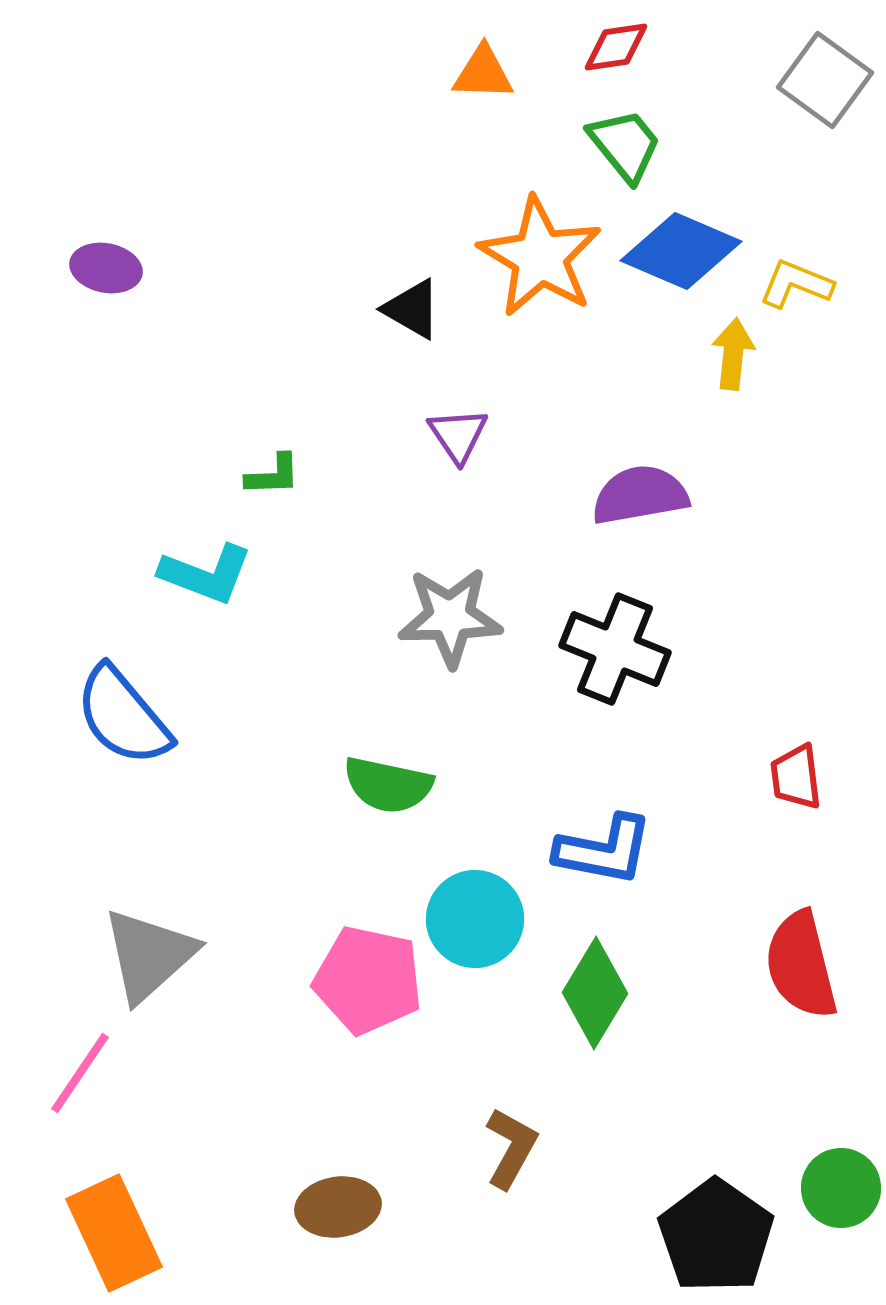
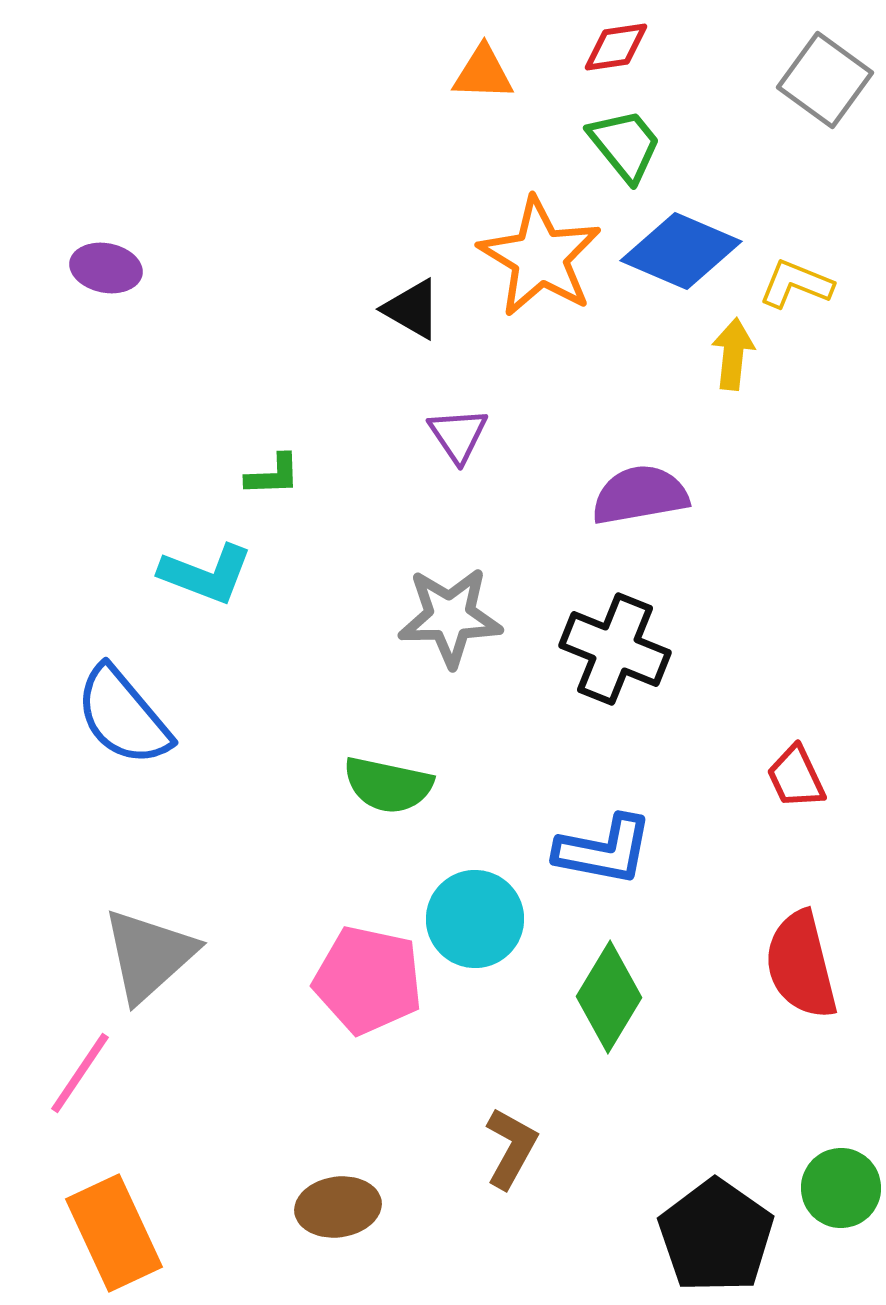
red trapezoid: rotated 18 degrees counterclockwise
green diamond: moved 14 px right, 4 px down
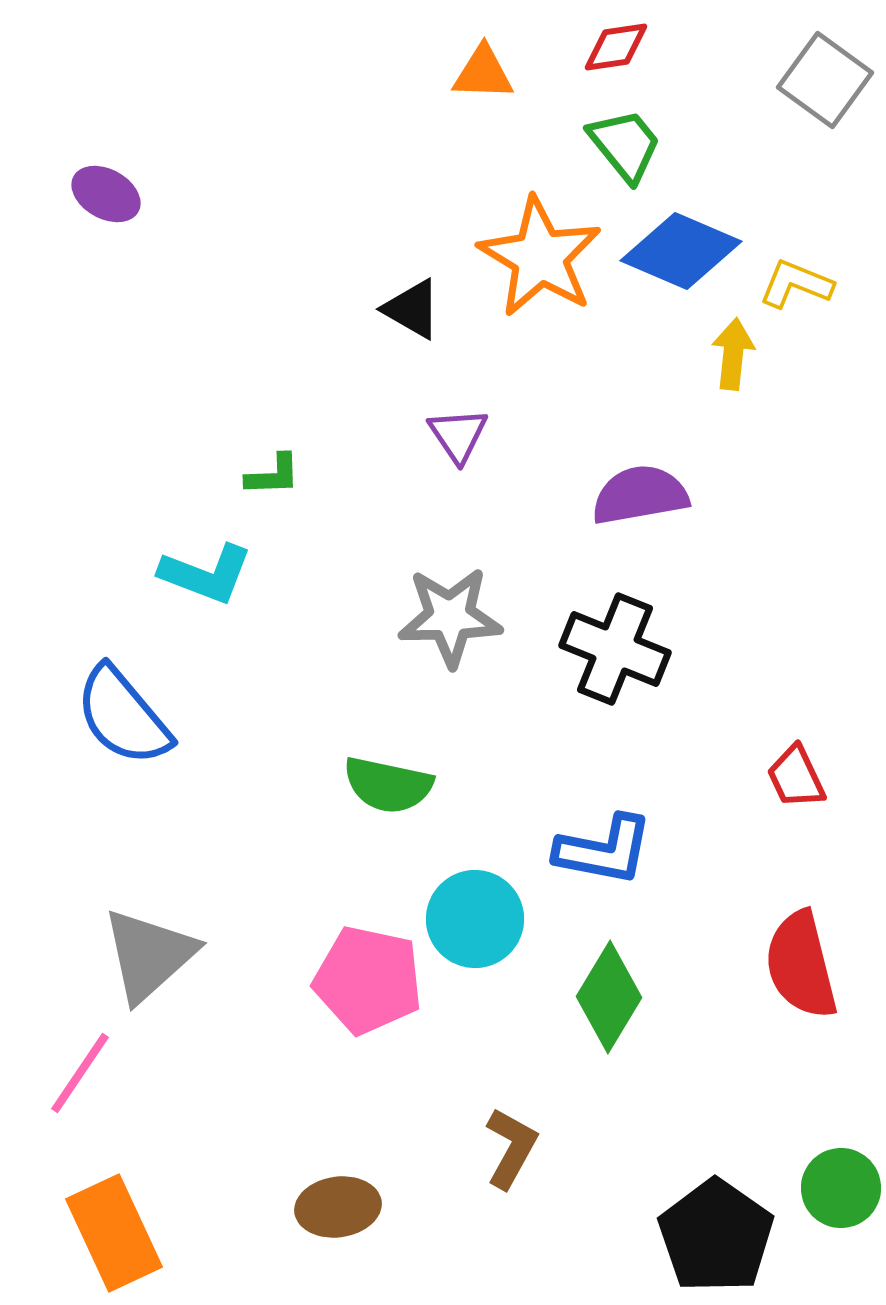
purple ellipse: moved 74 px up; rotated 18 degrees clockwise
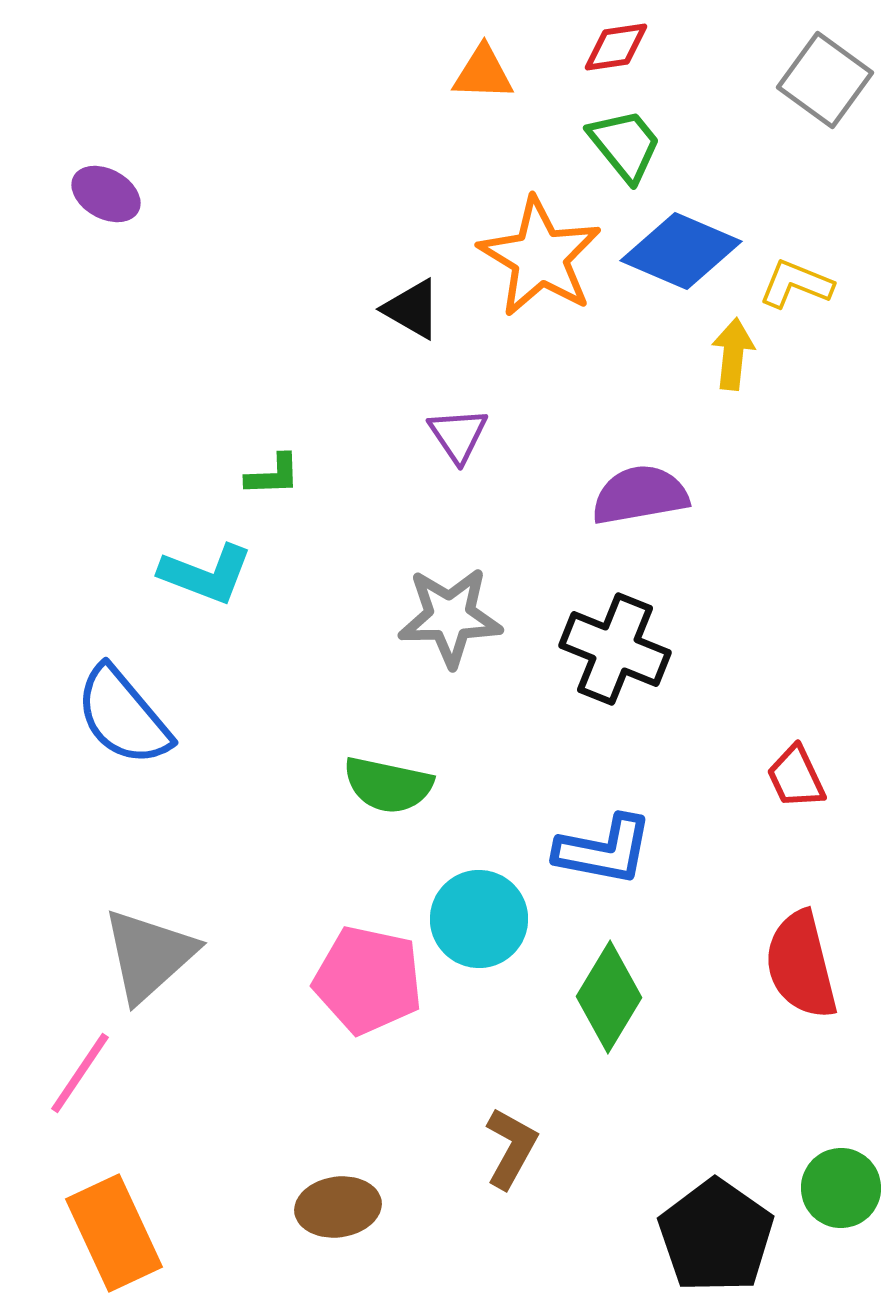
cyan circle: moved 4 px right
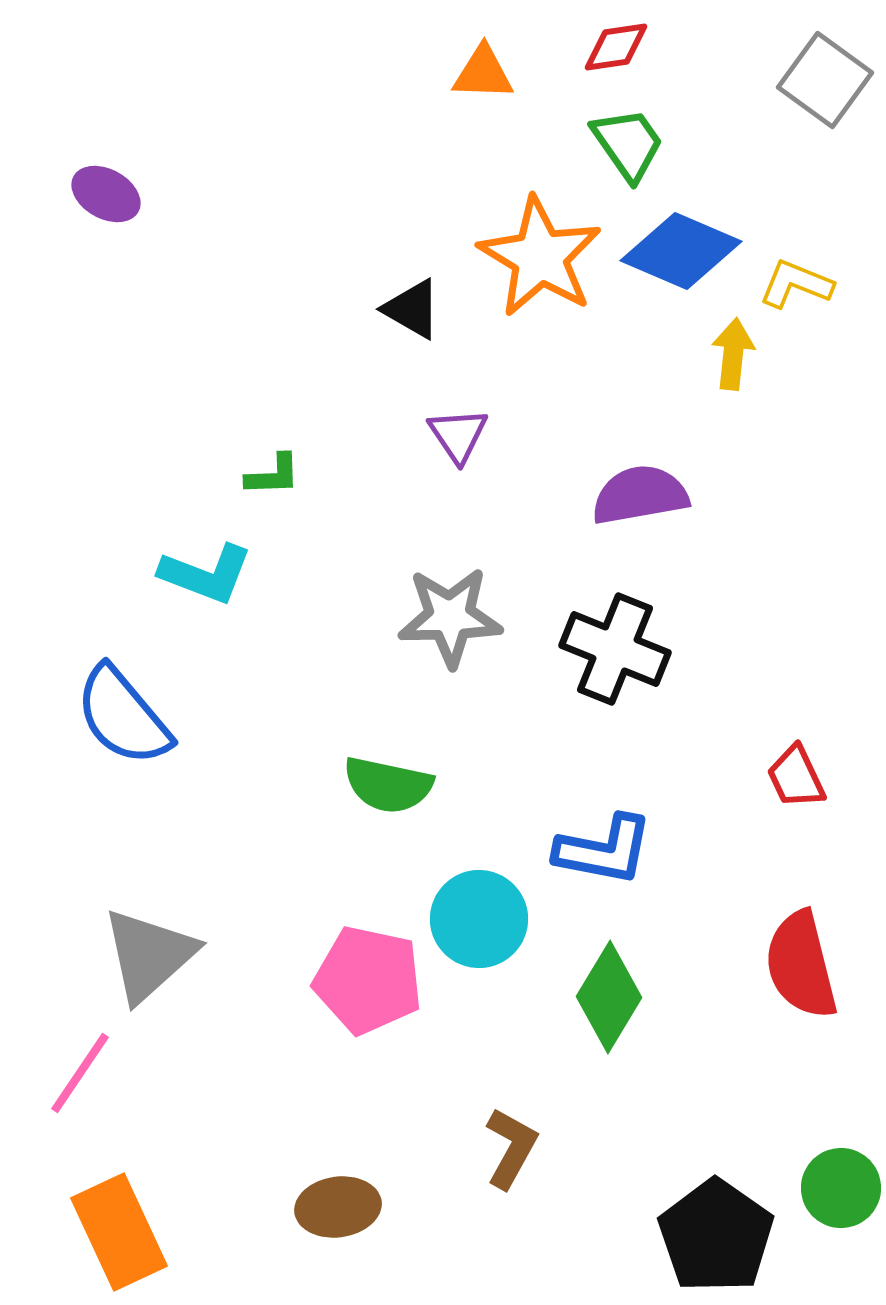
green trapezoid: moved 3 px right, 1 px up; rotated 4 degrees clockwise
orange rectangle: moved 5 px right, 1 px up
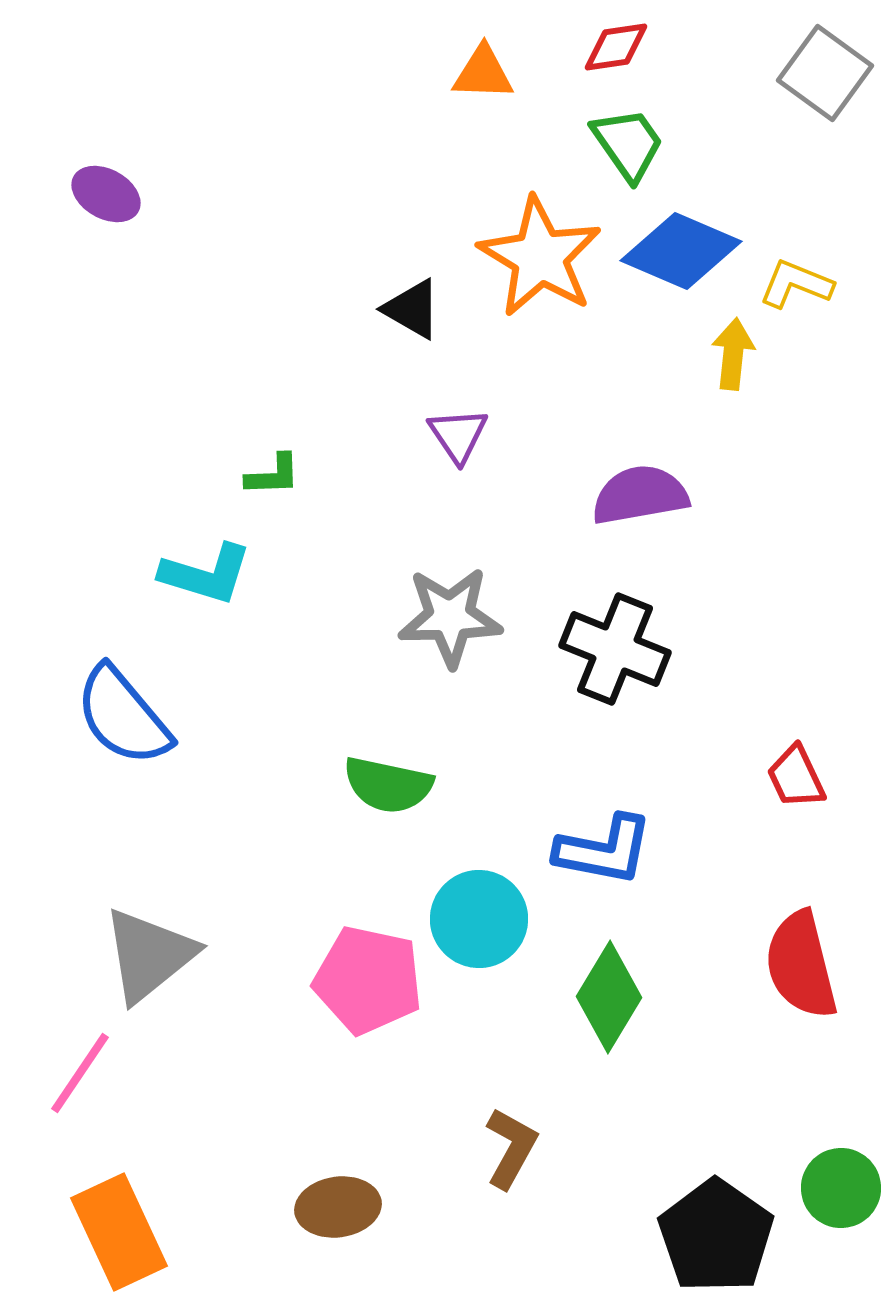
gray square: moved 7 px up
cyan L-shape: rotated 4 degrees counterclockwise
gray triangle: rotated 3 degrees clockwise
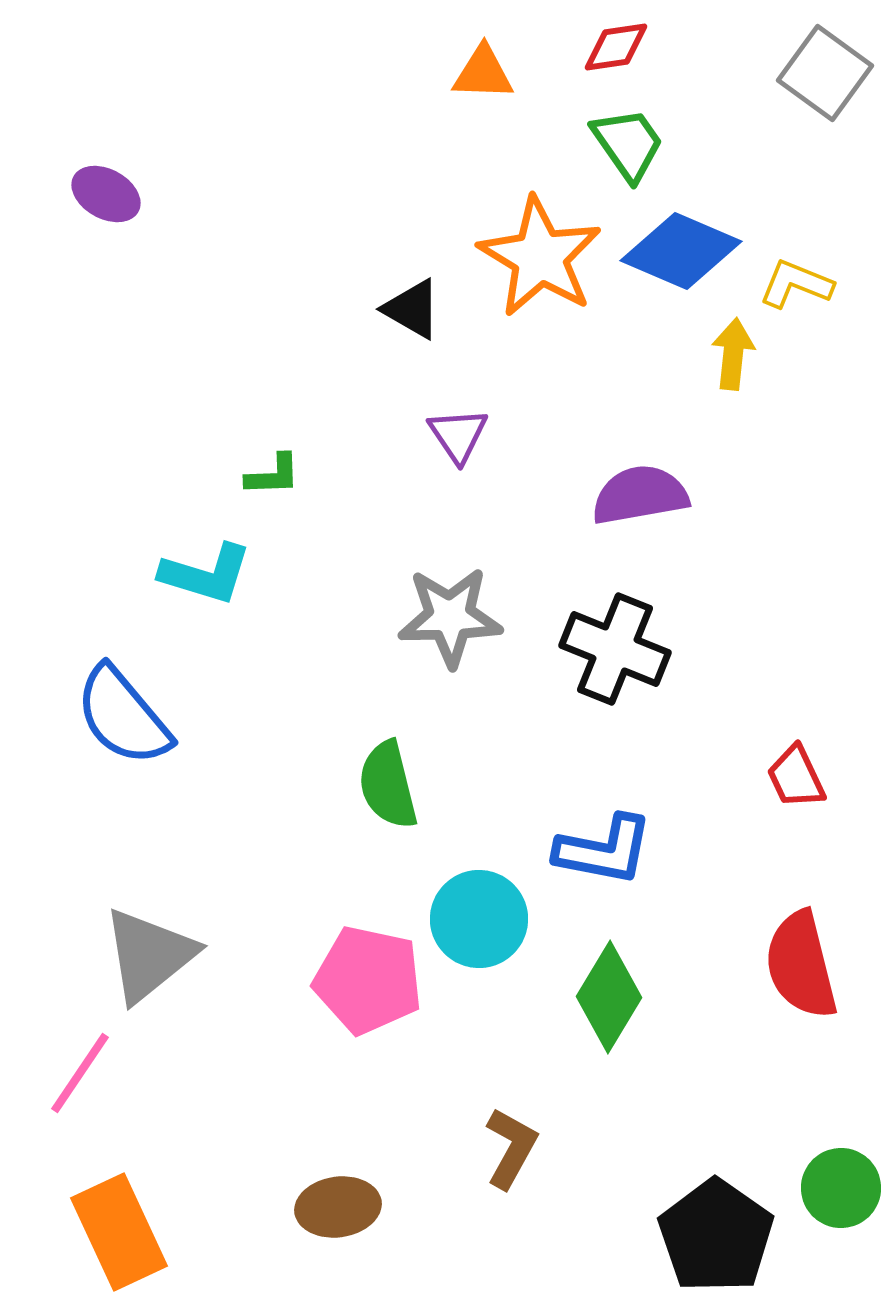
green semicircle: rotated 64 degrees clockwise
